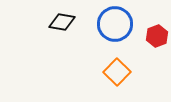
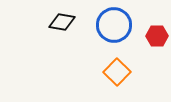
blue circle: moved 1 px left, 1 px down
red hexagon: rotated 20 degrees clockwise
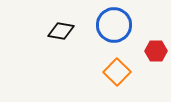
black diamond: moved 1 px left, 9 px down
red hexagon: moved 1 px left, 15 px down
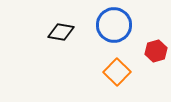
black diamond: moved 1 px down
red hexagon: rotated 15 degrees counterclockwise
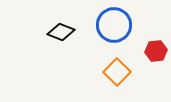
black diamond: rotated 12 degrees clockwise
red hexagon: rotated 10 degrees clockwise
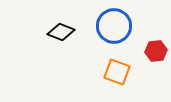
blue circle: moved 1 px down
orange square: rotated 24 degrees counterclockwise
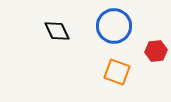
black diamond: moved 4 px left, 1 px up; rotated 44 degrees clockwise
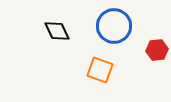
red hexagon: moved 1 px right, 1 px up
orange square: moved 17 px left, 2 px up
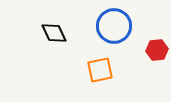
black diamond: moved 3 px left, 2 px down
orange square: rotated 32 degrees counterclockwise
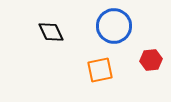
black diamond: moved 3 px left, 1 px up
red hexagon: moved 6 px left, 10 px down
